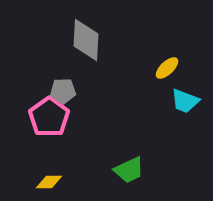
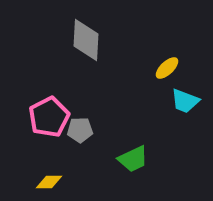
gray pentagon: moved 17 px right, 39 px down
pink pentagon: rotated 9 degrees clockwise
green trapezoid: moved 4 px right, 11 px up
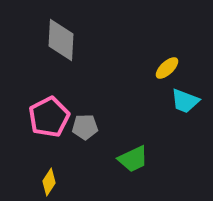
gray diamond: moved 25 px left
gray pentagon: moved 5 px right, 3 px up
yellow diamond: rotated 56 degrees counterclockwise
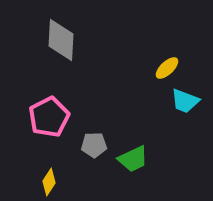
gray pentagon: moved 9 px right, 18 px down
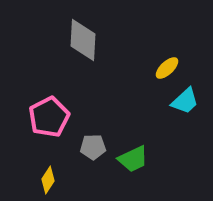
gray diamond: moved 22 px right
cyan trapezoid: rotated 64 degrees counterclockwise
gray pentagon: moved 1 px left, 2 px down
yellow diamond: moved 1 px left, 2 px up
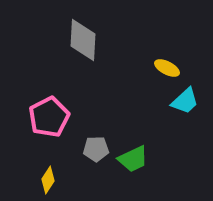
yellow ellipse: rotated 70 degrees clockwise
gray pentagon: moved 3 px right, 2 px down
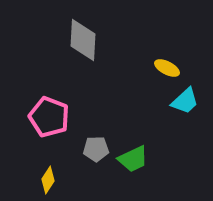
pink pentagon: rotated 24 degrees counterclockwise
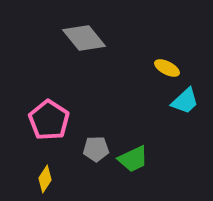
gray diamond: moved 1 px right, 2 px up; rotated 42 degrees counterclockwise
pink pentagon: moved 3 px down; rotated 12 degrees clockwise
yellow diamond: moved 3 px left, 1 px up
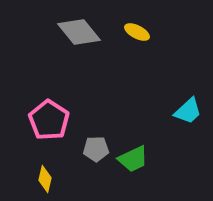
gray diamond: moved 5 px left, 6 px up
yellow ellipse: moved 30 px left, 36 px up
cyan trapezoid: moved 3 px right, 10 px down
yellow diamond: rotated 20 degrees counterclockwise
